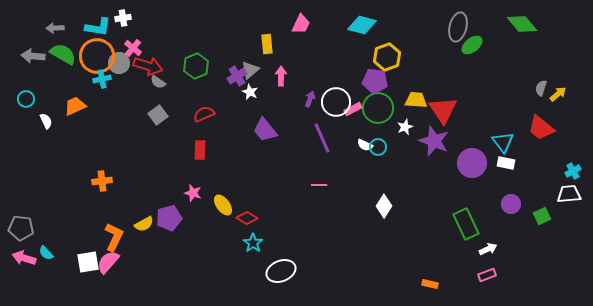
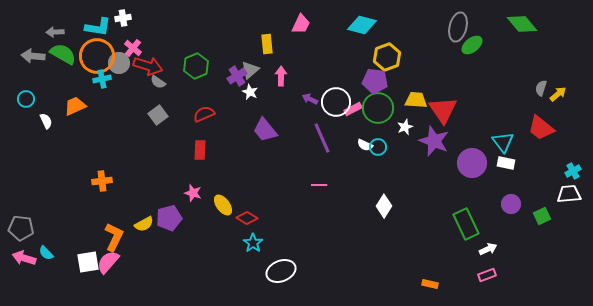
gray arrow at (55, 28): moved 4 px down
purple arrow at (310, 99): rotated 84 degrees counterclockwise
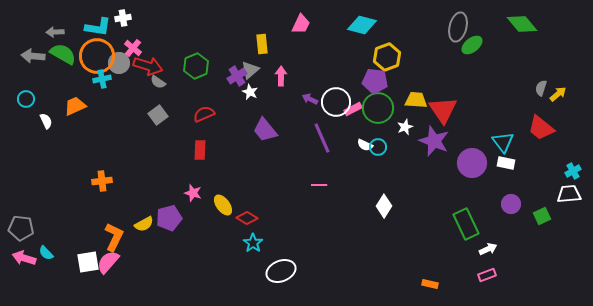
yellow rectangle at (267, 44): moved 5 px left
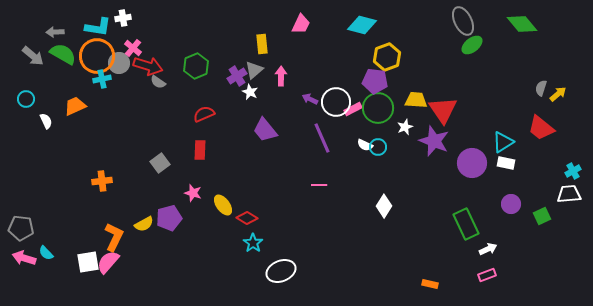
gray ellipse at (458, 27): moved 5 px right, 6 px up; rotated 40 degrees counterclockwise
gray arrow at (33, 56): rotated 145 degrees counterclockwise
gray triangle at (250, 70): moved 4 px right
gray square at (158, 115): moved 2 px right, 48 px down
cyan triangle at (503, 142): rotated 35 degrees clockwise
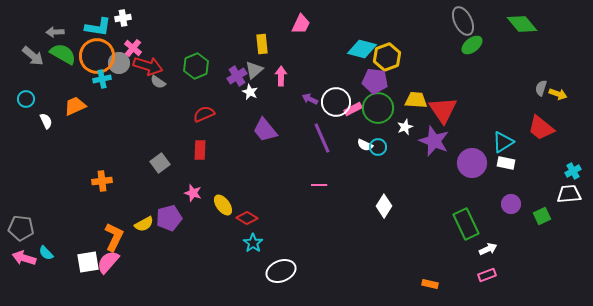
cyan diamond at (362, 25): moved 24 px down
yellow arrow at (558, 94): rotated 60 degrees clockwise
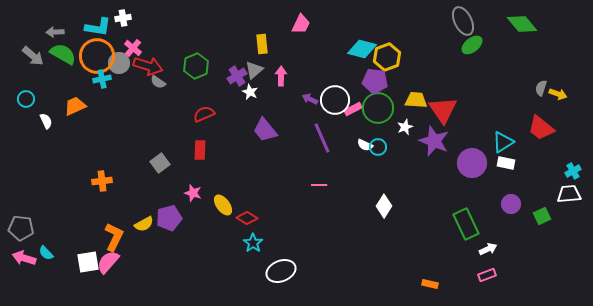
white circle at (336, 102): moved 1 px left, 2 px up
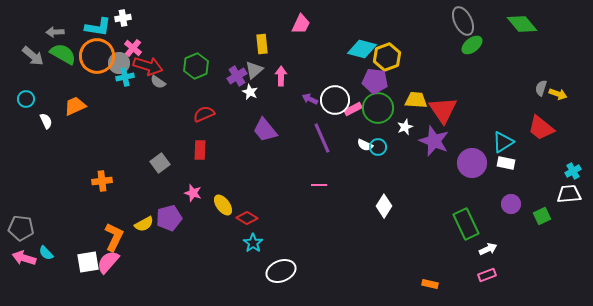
cyan cross at (102, 79): moved 23 px right, 2 px up
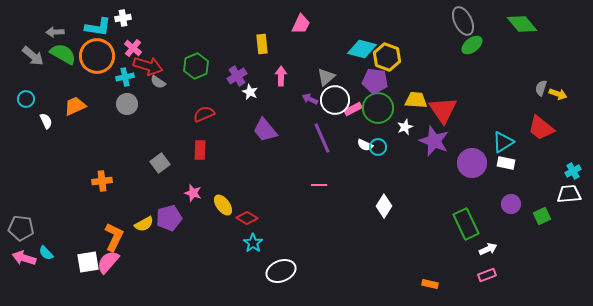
yellow hexagon at (387, 57): rotated 20 degrees counterclockwise
gray circle at (119, 63): moved 8 px right, 41 px down
gray triangle at (254, 70): moved 72 px right, 7 px down
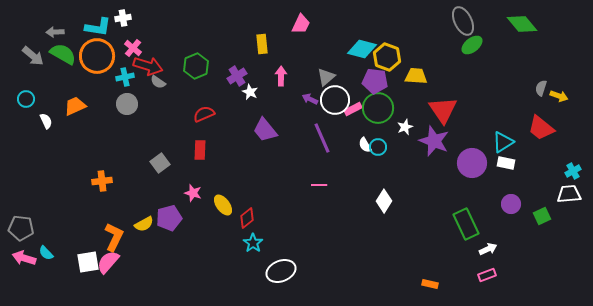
yellow arrow at (558, 94): moved 1 px right, 2 px down
yellow trapezoid at (416, 100): moved 24 px up
white semicircle at (365, 145): rotated 35 degrees clockwise
white diamond at (384, 206): moved 5 px up
red diamond at (247, 218): rotated 70 degrees counterclockwise
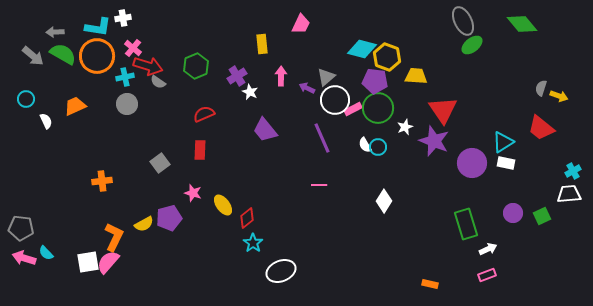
purple arrow at (310, 99): moved 3 px left, 11 px up
purple circle at (511, 204): moved 2 px right, 9 px down
green rectangle at (466, 224): rotated 8 degrees clockwise
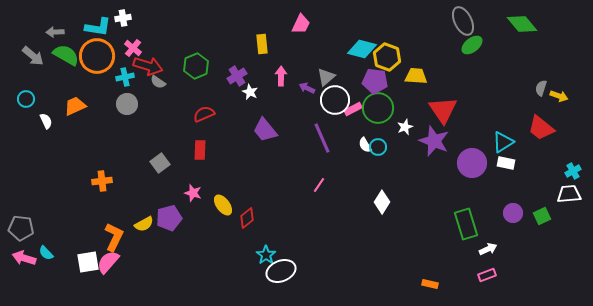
green semicircle at (63, 54): moved 3 px right, 1 px down
pink line at (319, 185): rotated 56 degrees counterclockwise
white diamond at (384, 201): moved 2 px left, 1 px down
cyan star at (253, 243): moved 13 px right, 12 px down
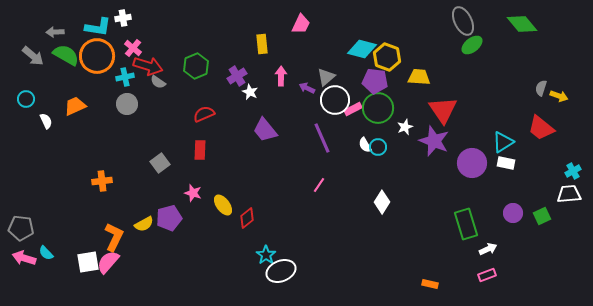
yellow trapezoid at (416, 76): moved 3 px right, 1 px down
